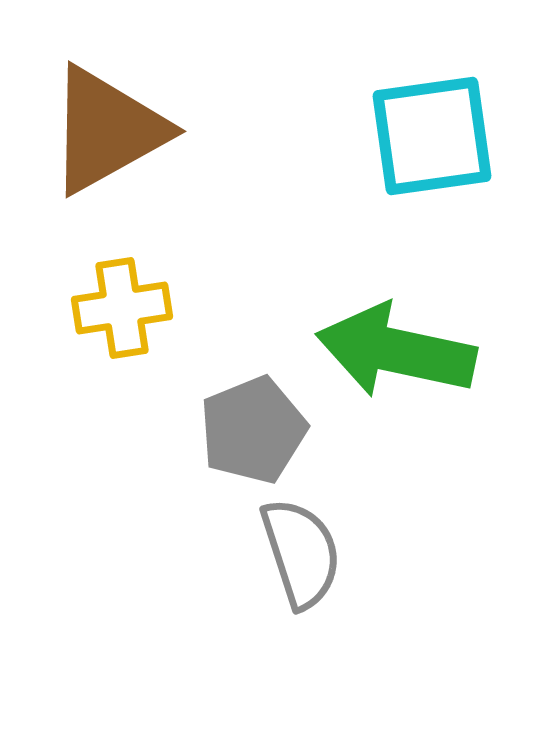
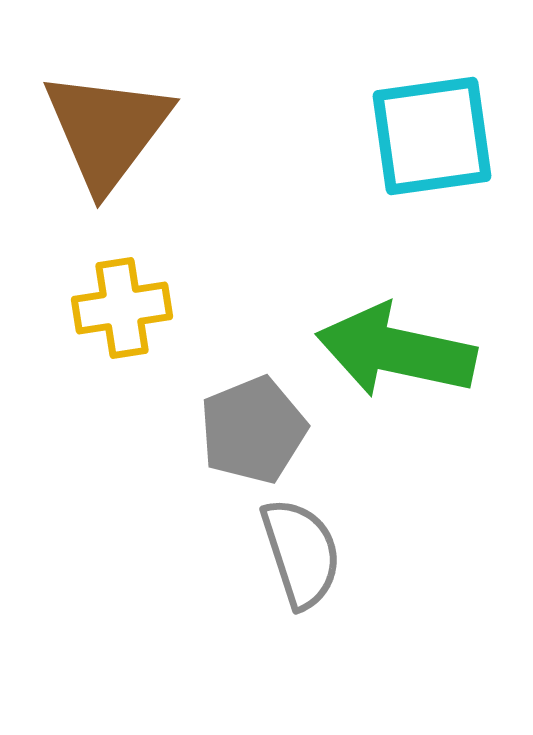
brown triangle: rotated 24 degrees counterclockwise
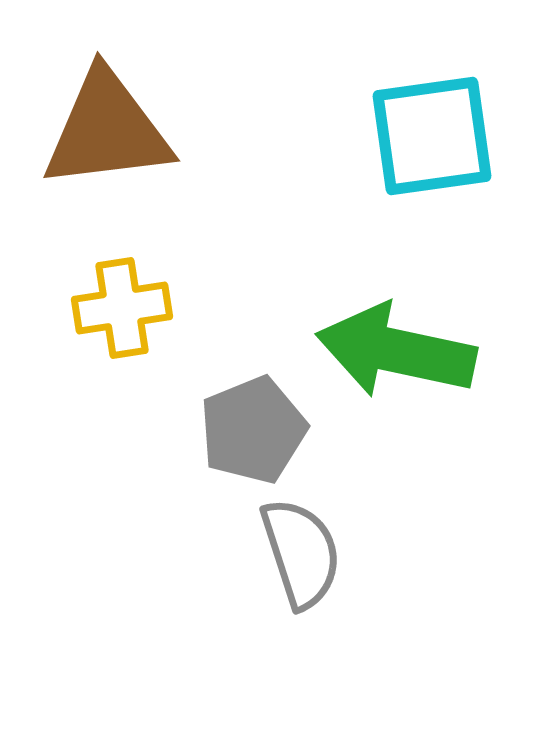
brown triangle: rotated 46 degrees clockwise
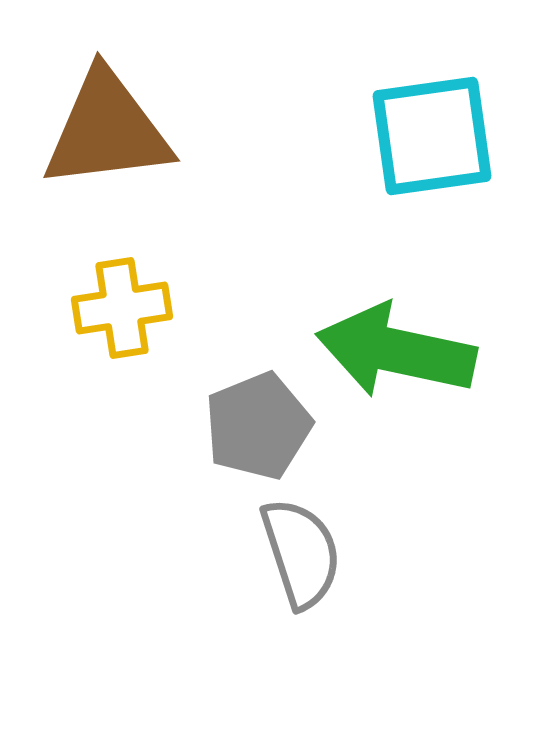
gray pentagon: moved 5 px right, 4 px up
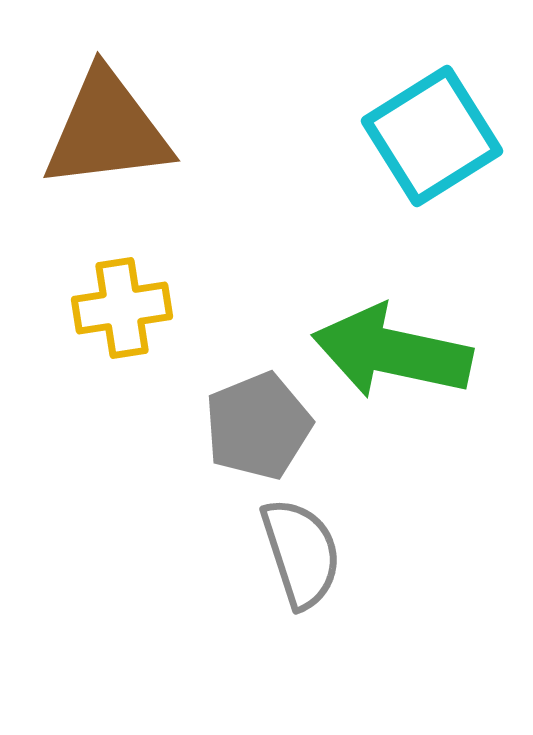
cyan square: rotated 24 degrees counterclockwise
green arrow: moved 4 px left, 1 px down
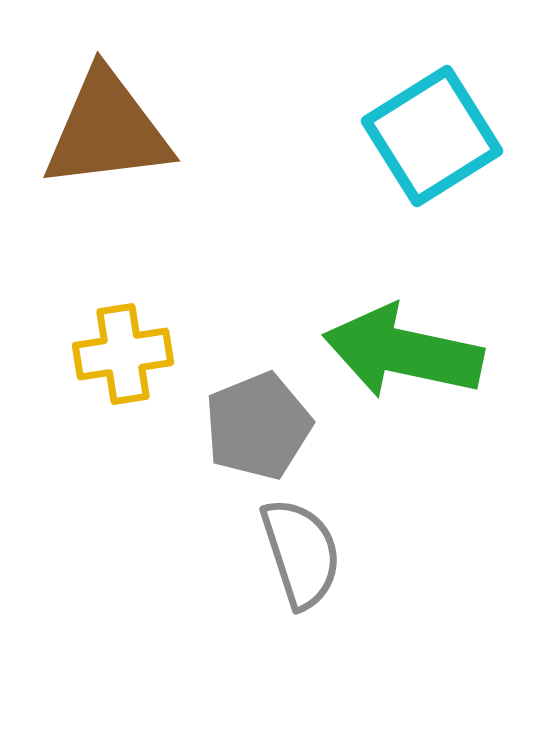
yellow cross: moved 1 px right, 46 px down
green arrow: moved 11 px right
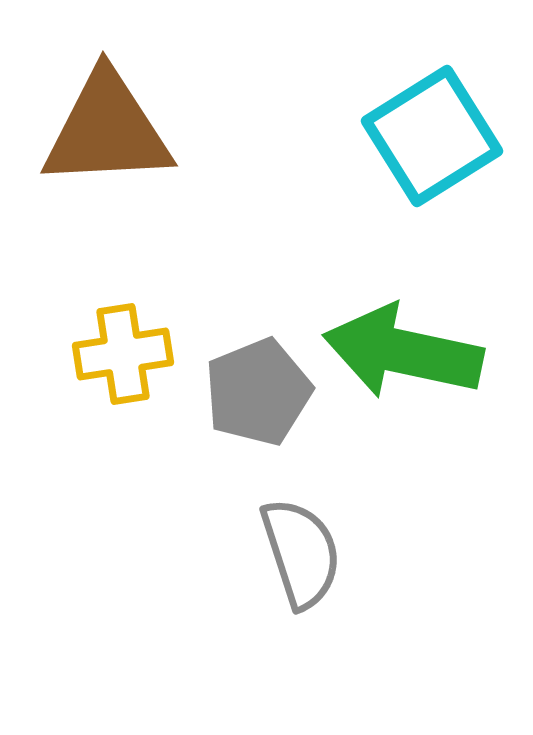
brown triangle: rotated 4 degrees clockwise
gray pentagon: moved 34 px up
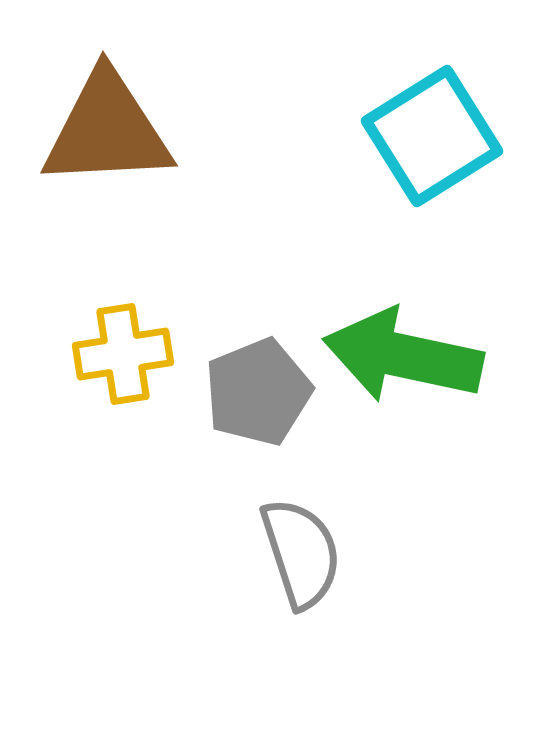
green arrow: moved 4 px down
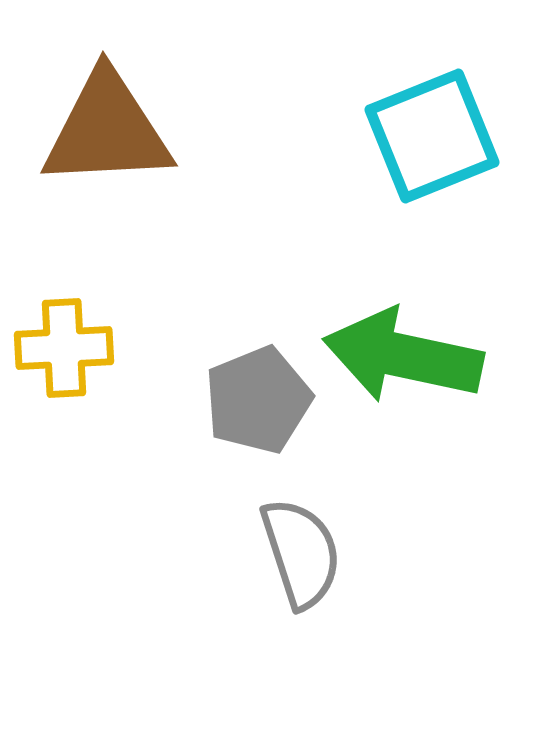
cyan square: rotated 10 degrees clockwise
yellow cross: moved 59 px left, 6 px up; rotated 6 degrees clockwise
gray pentagon: moved 8 px down
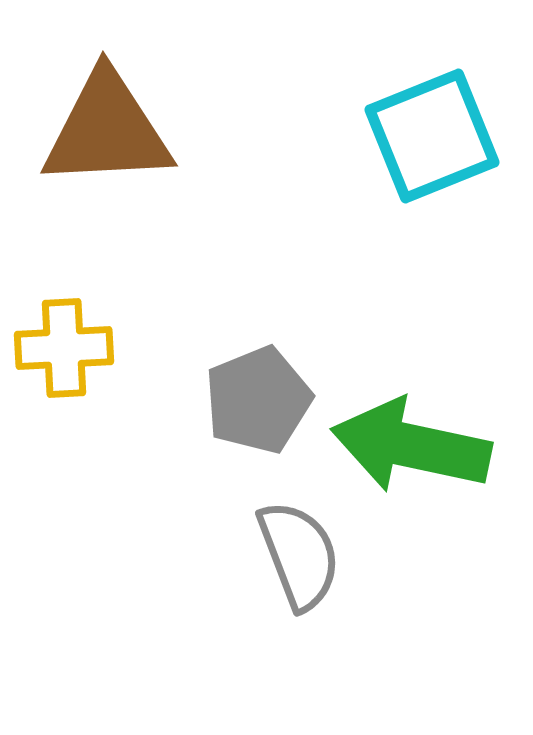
green arrow: moved 8 px right, 90 px down
gray semicircle: moved 2 px left, 2 px down; rotated 3 degrees counterclockwise
